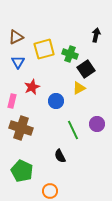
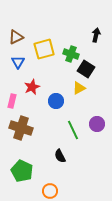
green cross: moved 1 px right
black square: rotated 24 degrees counterclockwise
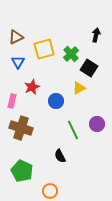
green cross: rotated 28 degrees clockwise
black square: moved 3 px right, 1 px up
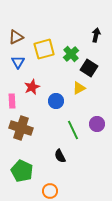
pink rectangle: rotated 16 degrees counterclockwise
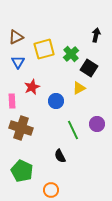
orange circle: moved 1 px right, 1 px up
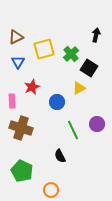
blue circle: moved 1 px right, 1 px down
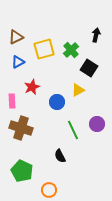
green cross: moved 4 px up
blue triangle: rotated 32 degrees clockwise
yellow triangle: moved 1 px left, 2 px down
orange circle: moved 2 px left
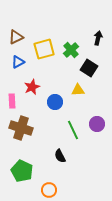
black arrow: moved 2 px right, 3 px down
yellow triangle: rotated 24 degrees clockwise
blue circle: moved 2 px left
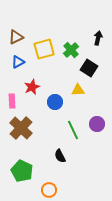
brown cross: rotated 25 degrees clockwise
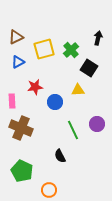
red star: moved 3 px right; rotated 14 degrees clockwise
brown cross: rotated 20 degrees counterclockwise
